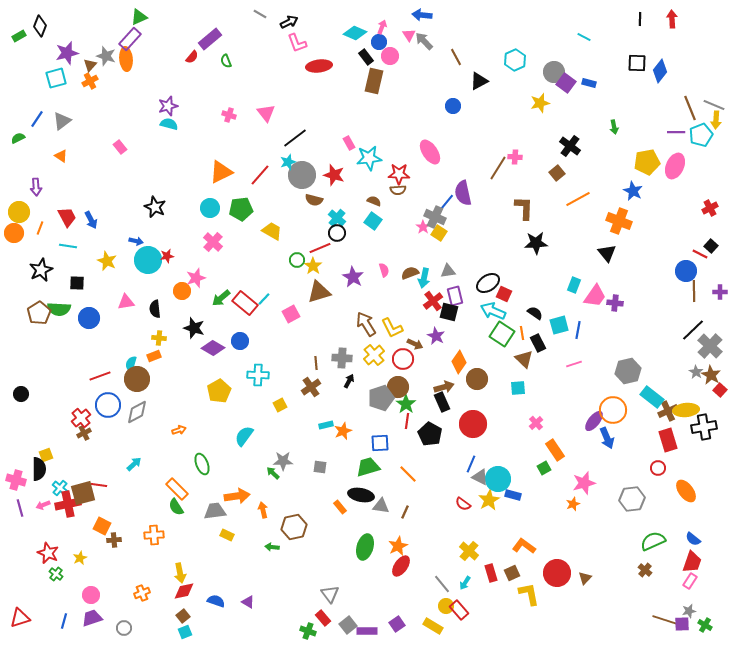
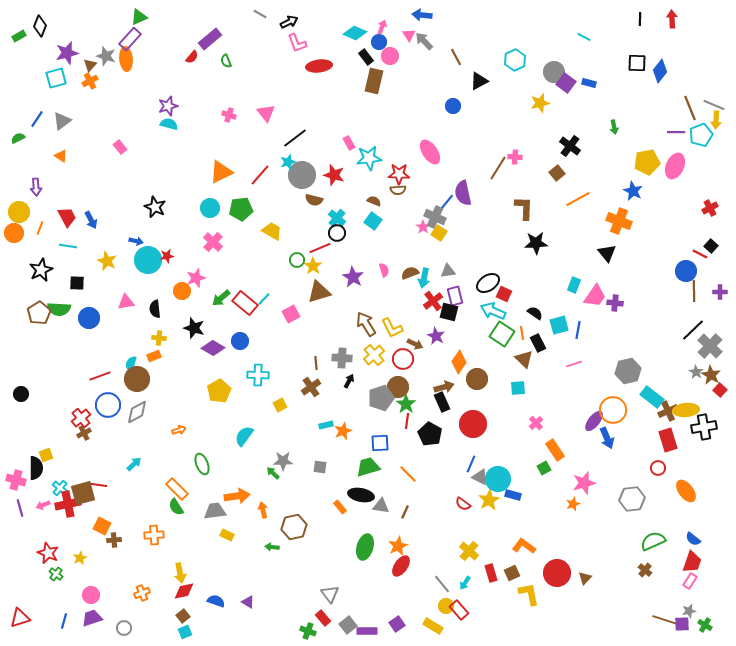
black semicircle at (39, 469): moved 3 px left, 1 px up
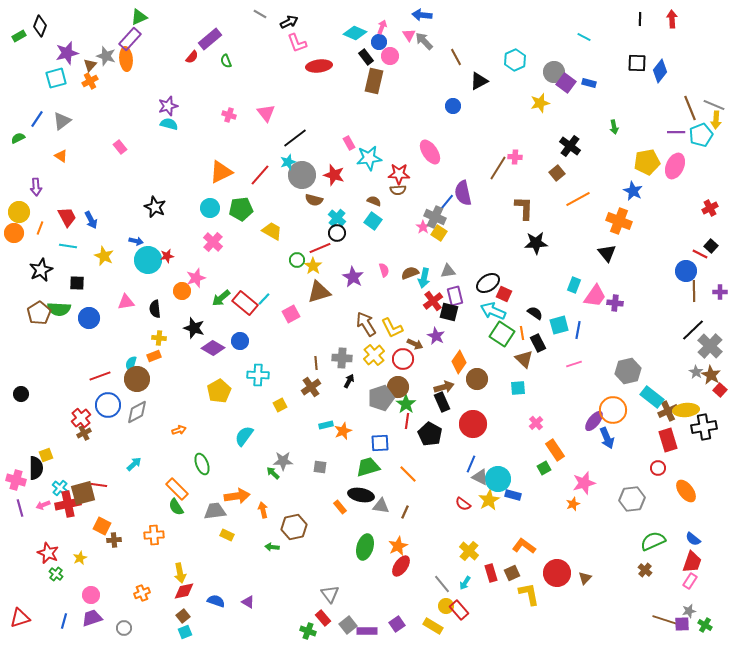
yellow star at (107, 261): moved 3 px left, 5 px up
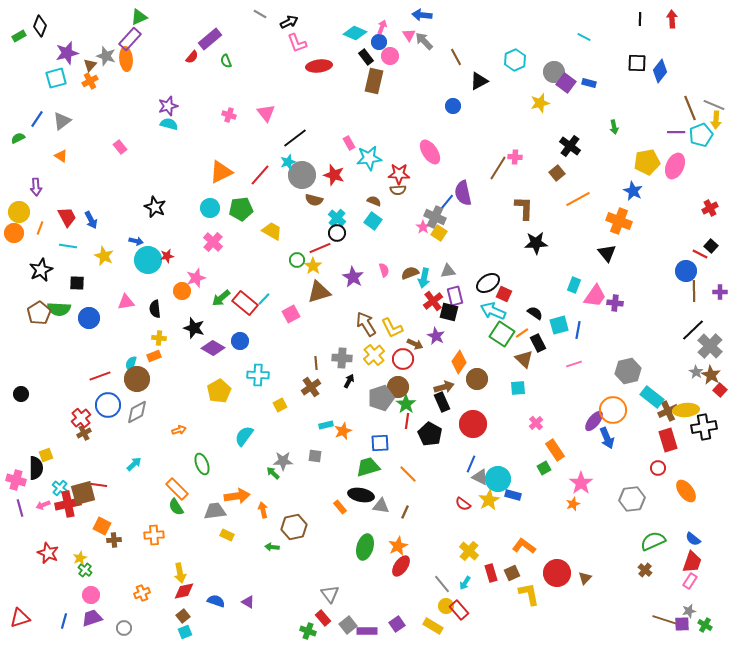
orange line at (522, 333): rotated 64 degrees clockwise
gray square at (320, 467): moved 5 px left, 11 px up
pink star at (584, 483): moved 3 px left; rotated 20 degrees counterclockwise
green cross at (56, 574): moved 29 px right, 4 px up
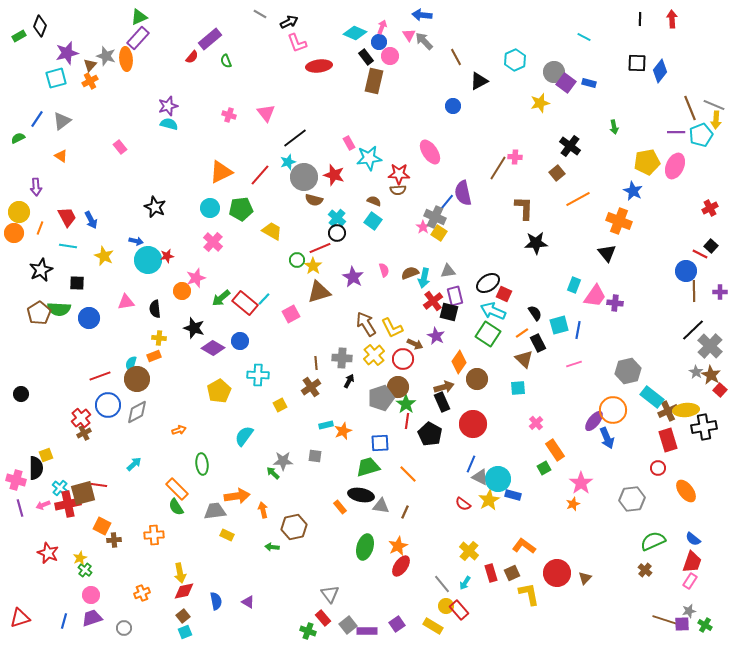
purple rectangle at (130, 39): moved 8 px right, 1 px up
gray circle at (302, 175): moved 2 px right, 2 px down
black semicircle at (535, 313): rotated 21 degrees clockwise
green square at (502, 334): moved 14 px left
green ellipse at (202, 464): rotated 15 degrees clockwise
blue semicircle at (216, 601): rotated 60 degrees clockwise
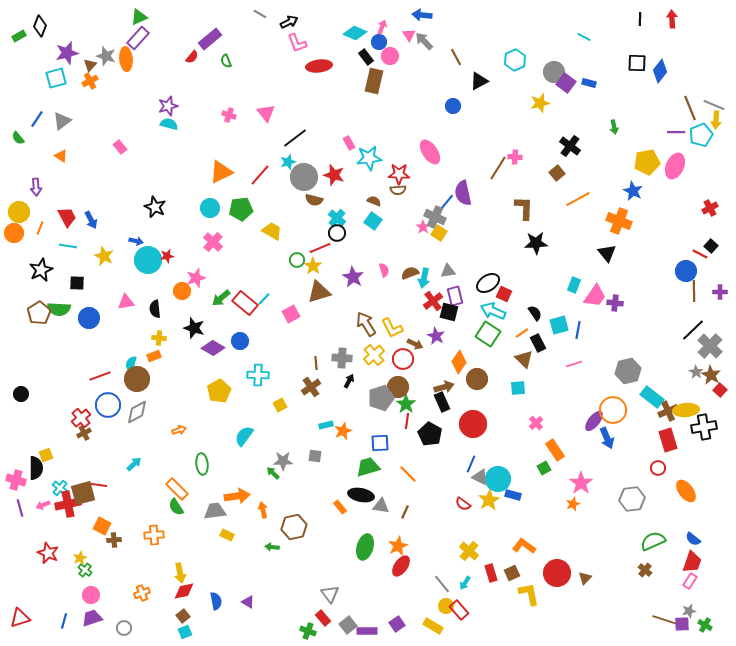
green semicircle at (18, 138): rotated 104 degrees counterclockwise
